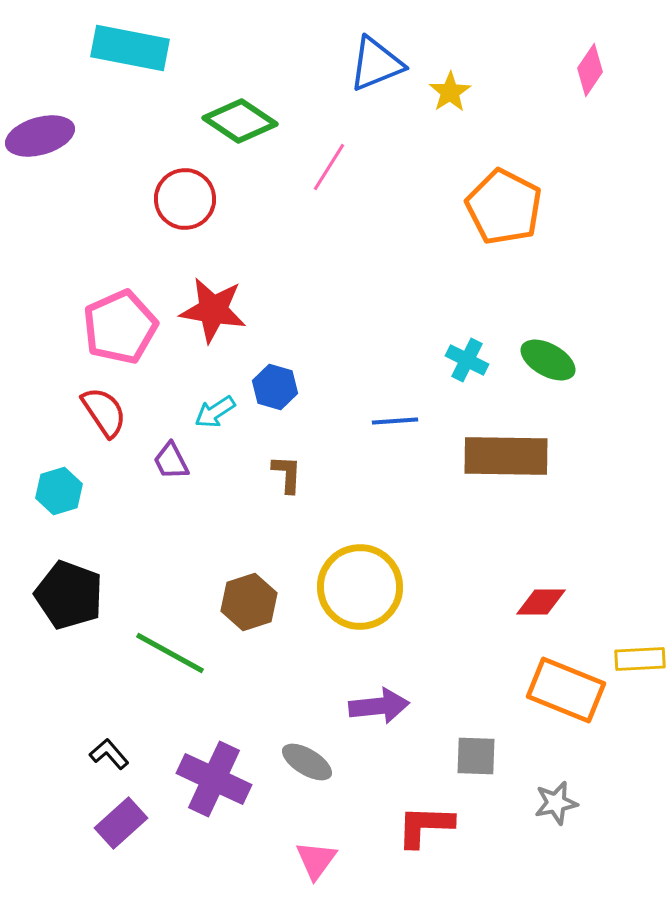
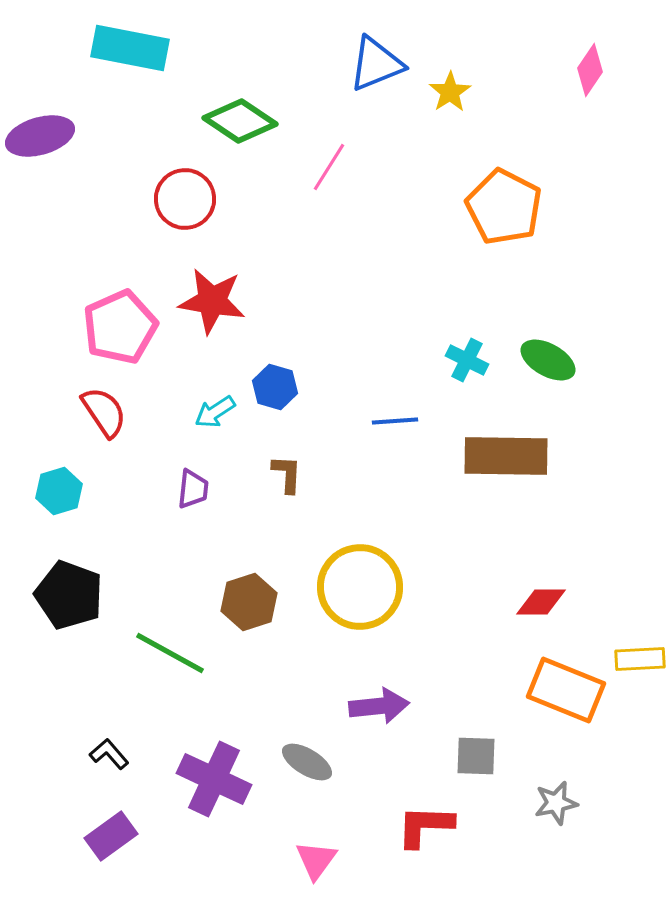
red star: moved 1 px left, 9 px up
purple trapezoid: moved 22 px right, 28 px down; rotated 147 degrees counterclockwise
purple rectangle: moved 10 px left, 13 px down; rotated 6 degrees clockwise
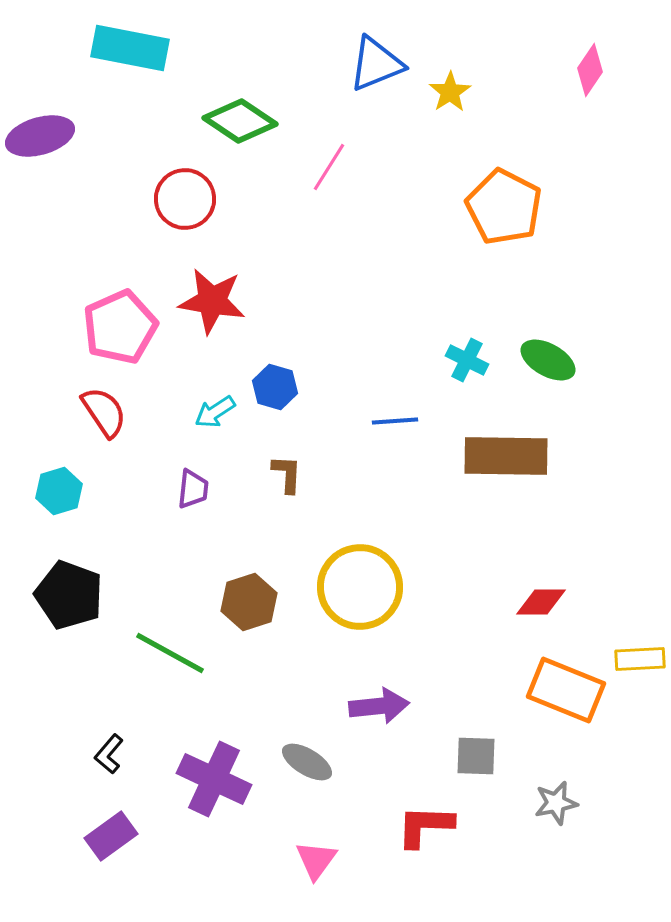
black L-shape: rotated 99 degrees counterclockwise
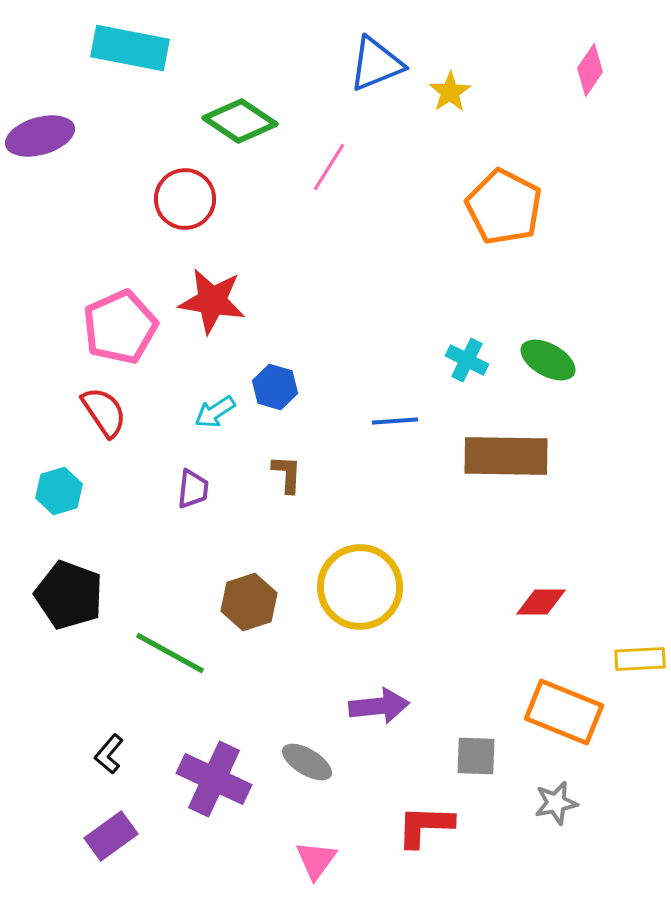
orange rectangle: moved 2 px left, 22 px down
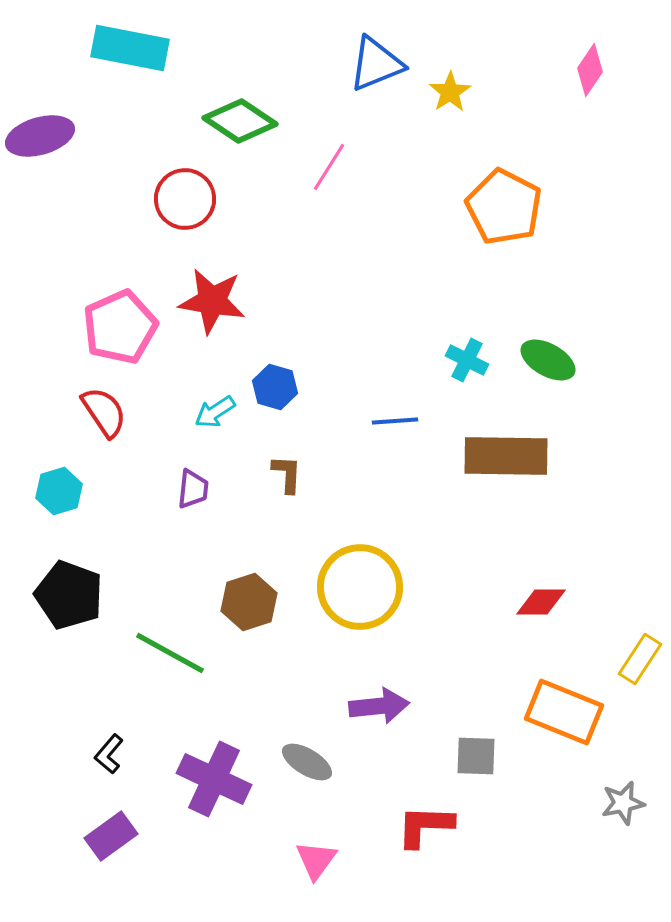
yellow rectangle: rotated 54 degrees counterclockwise
gray star: moved 67 px right
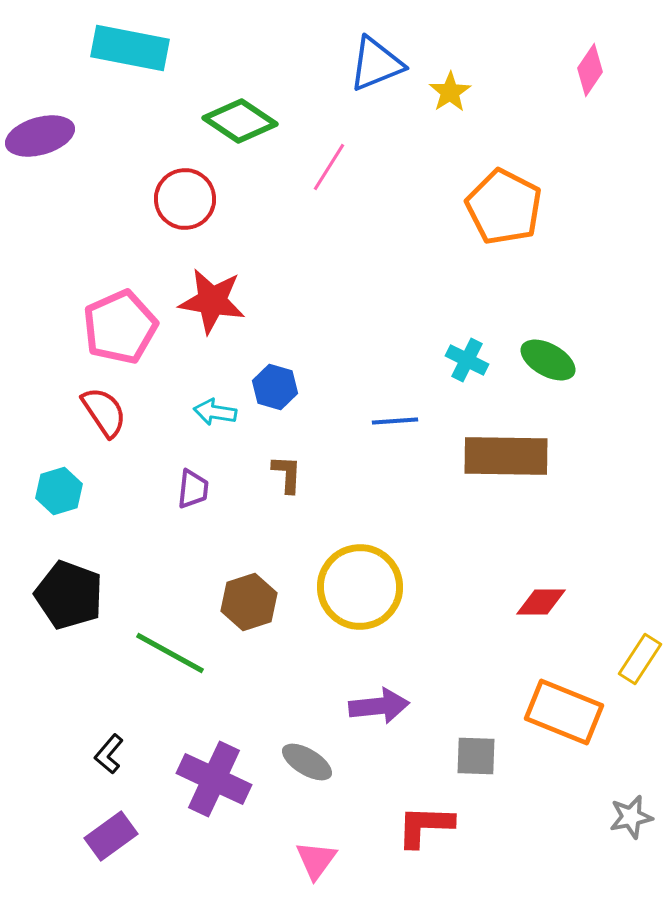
cyan arrow: rotated 42 degrees clockwise
gray star: moved 8 px right, 14 px down
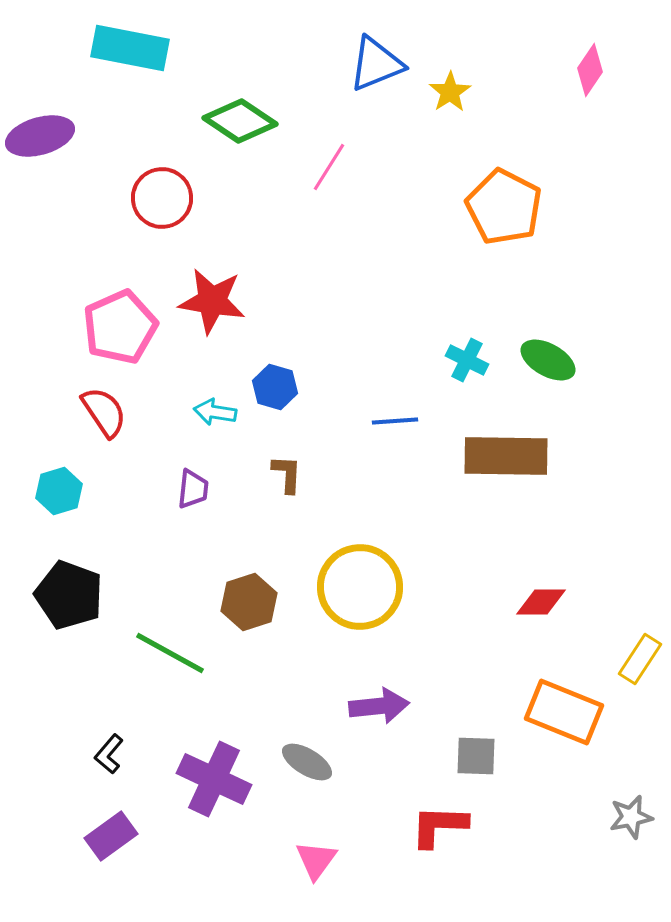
red circle: moved 23 px left, 1 px up
red L-shape: moved 14 px right
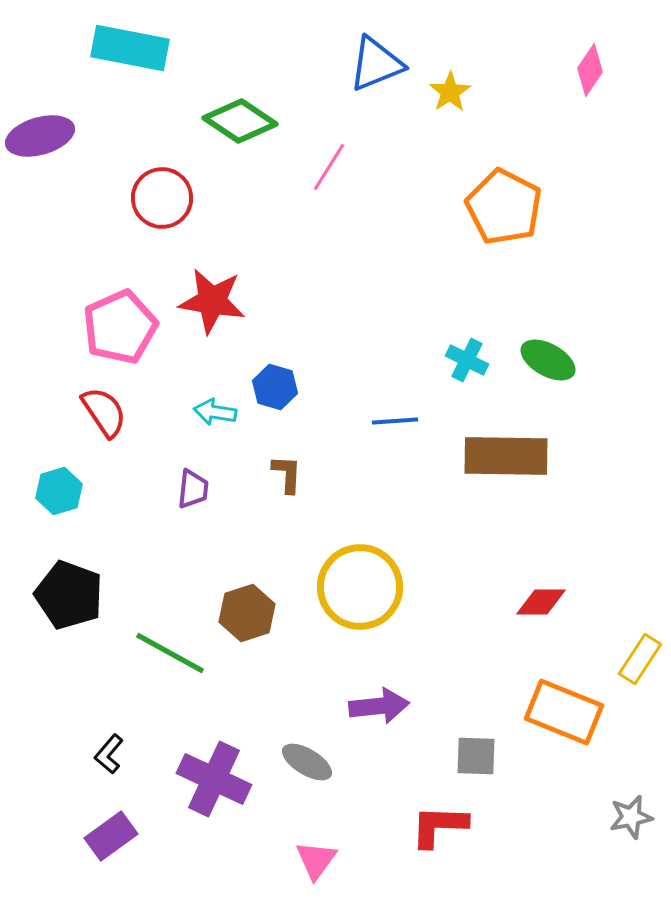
brown hexagon: moved 2 px left, 11 px down
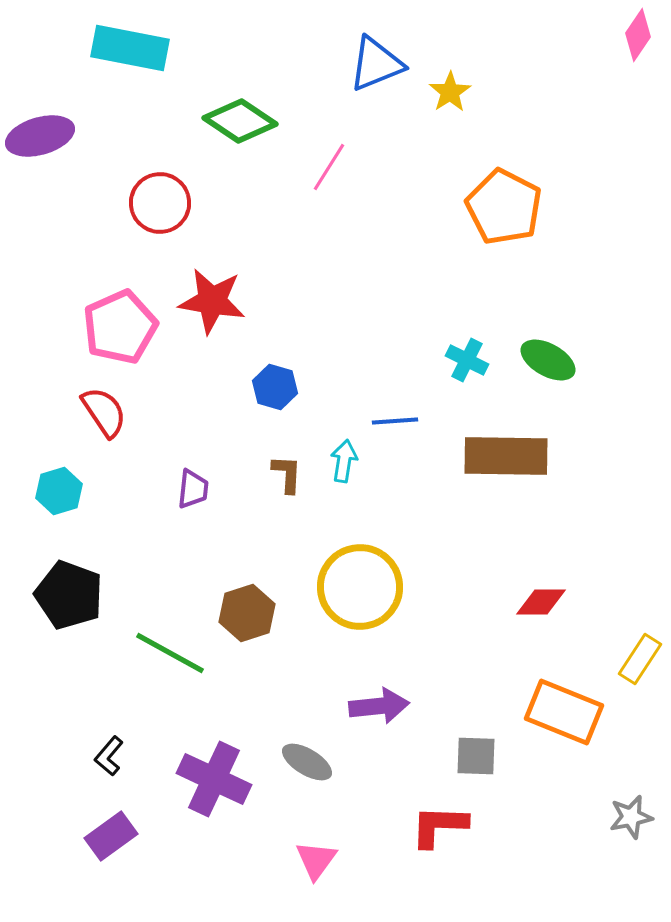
pink diamond: moved 48 px right, 35 px up
red circle: moved 2 px left, 5 px down
cyan arrow: moved 129 px right, 49 px down; rotated 90 degrees clockwise
black L-shape: moved 2 px down
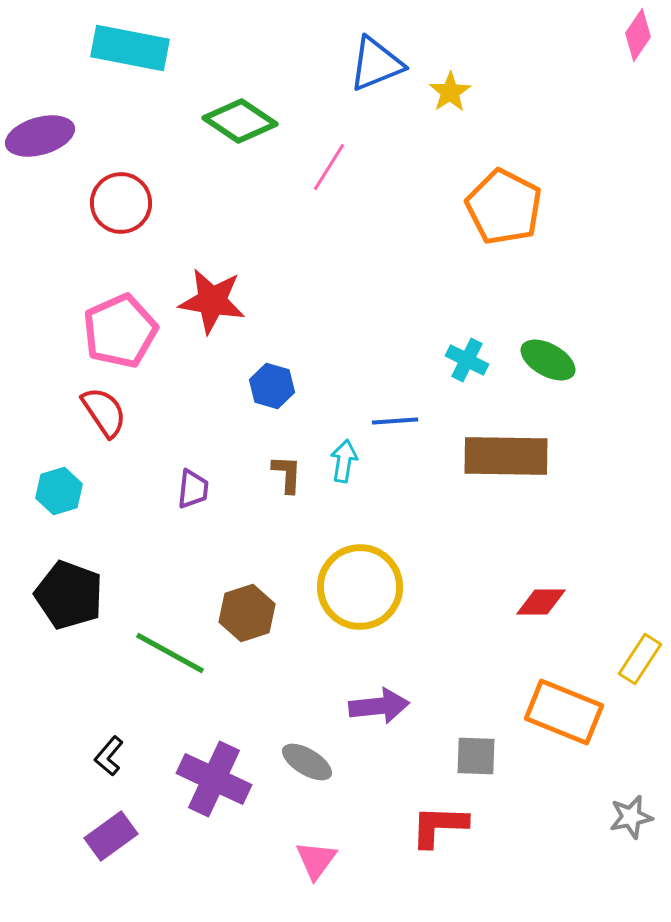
red circle: moved 39 px left
pink pentagon: moved 4 px down
blue hexagon: moved 3 px left, 1 px up
